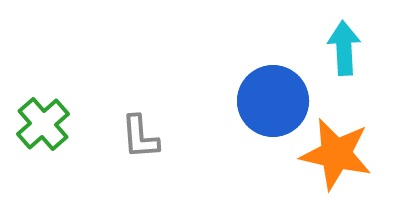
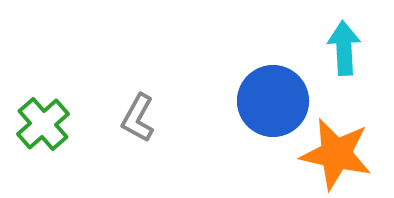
gray L-shape: moved 2 px left, 19 px up; rotated 33 degrees clockwise
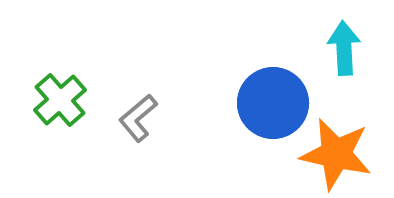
blue circle: moved 2 px down
gray L-shape: rotated 21 degrees clockwise
green cross: moved 17 px right, 24 px up
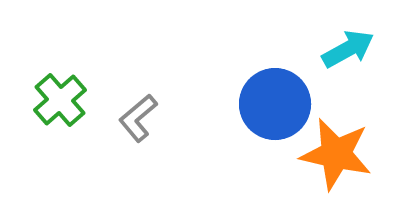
cyan arrow: moved 4 px right, 1 px down; rotated 64 degrees clockwise
blue circle: moved 2 px right, 1 px down
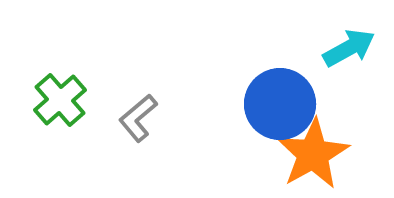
cyan arrow: moved 1 px right, 1 px up
blue circle: moved 5 px right
orange star: moved 23 px left; rotated 30 degrees clockwise
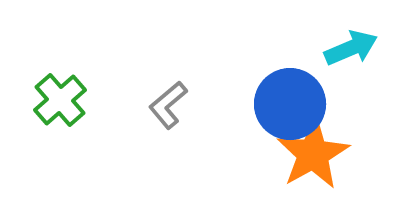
cyan arrow: moved 2 px right; rotated 6 degrees clockwise
blue circle: moved 10 px right
gray L-shape: moved 30 px right, 13 px up
